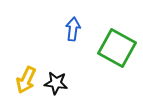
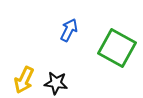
blue arrow: moved 4 px left, 1 px down; rotated 20 degrees clockwise
yellow arrow: moved 2 px left
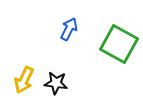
blue arrow: moved 1 px up
green square: moved 2 px right, 4 px up
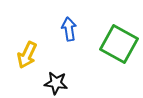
blue arrow: rotated 35 degrees counterclockwise
yellow arrow: moved 3 px right, 25 px up
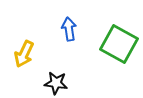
yellow arrow: moved 3 px left, 1 px up
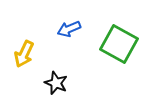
blue arrow: rotated 105 degrees counterclockwise
black star: rotated 15 degrees clockwise
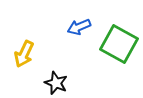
blue arrow: moved 10 px right, 2 px up
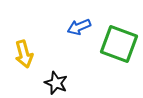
green square: rotated 9 degrees counterclockwise
yellow arrow: rotated 40 degrees counterclockwise
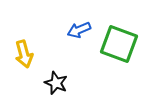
blue arrow: moved 3 px down
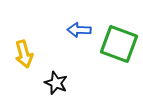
blue arrow: rotated 25 degrees clockwise
